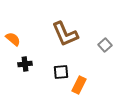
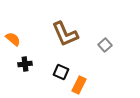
black square: rotated 28 degrees clockwise
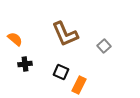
orange semicircle: moved 2 px right
gray square: moved 1 px left, 1 px down
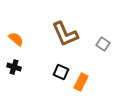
orange semicircle: moved 1 px right
gray square: moved 1 px left, 2 px up; rotated 16 degrees counterclockwise
black cross: moved 11 px left, 3 px down; rotated 24 degrees clockwise
orange rectangle: moved 2 px right, 3 px up
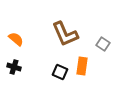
black square: moved 1 px left
orange rectangle: moved 1 px right, 16 px up; rotated 18 degrees counterclockwise
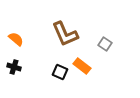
gray square: moved 2 px right
orange rectangle: rotated 60 degrees counterclockwise
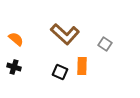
brown L-shape: rotated 24 degrees counterclockwise
orange rectangle: rotated 54 degrees clockwise
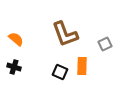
brown L-shape: rotated 28 degrees clockwise
gray square: rotated 32 degrees clockwise
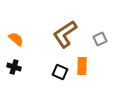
brown L-shape: rotated 76 degrees clockwise
gray square: moved 5 px left, 5 px up
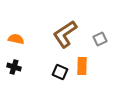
orange semicircle: rotated 28 degrees counterclockwise
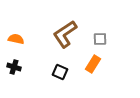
gray square: rotated 24 degrees clockwise
orange rectangle: moved 11 px right, 2 px up; rotated 30 degrees clockwise
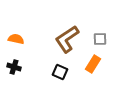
brown L-shape: moved 2 px right, 5 px down
